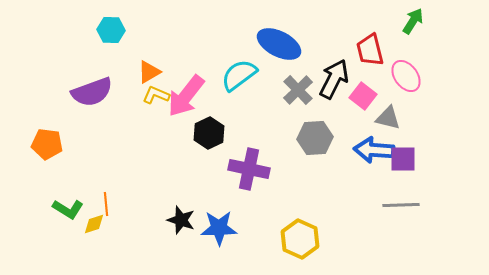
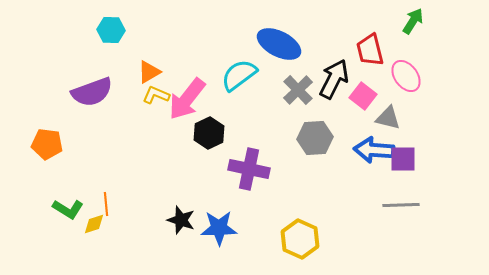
pink arrow: moved 1 px right, 3 px down
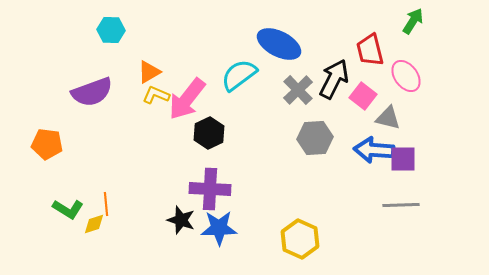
purple cross: moved 39 px left, 20 px down; rotated 9 degrees counterclockwise
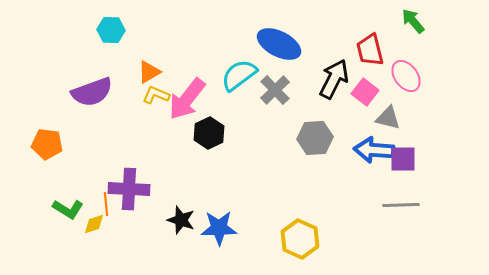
green arrow: rotated 72 degrees counterclockwise
gray cross: moved 23 px left
pink square: moved 2 px right, 4 px up
purple cross: moved 81 px left
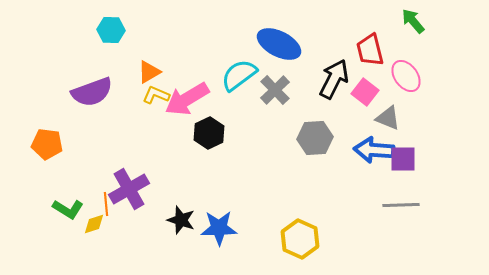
pink arrow: rotated 21 degrees clockwise
gray triangle: rotated 8 degrees clockwise
purple cross: rotated 33 degrees counterclockwise
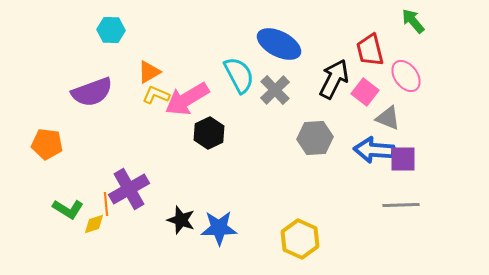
cyan semicircle: rotated 99 degrees clockwise
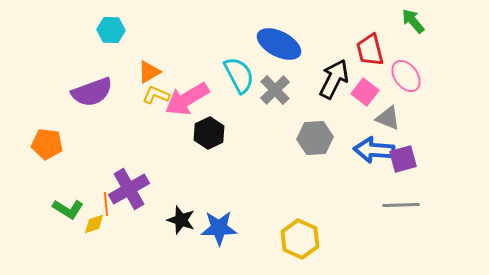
purple square: rotated 16 degrees counterclockwise
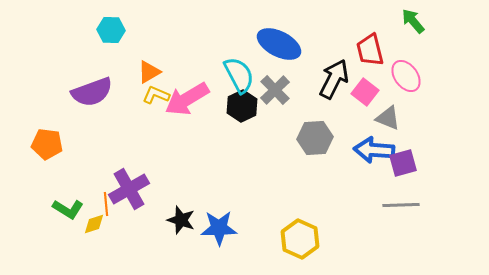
black hexagon: moved 33 px right, 27 px up
purple square: moved 4 px down
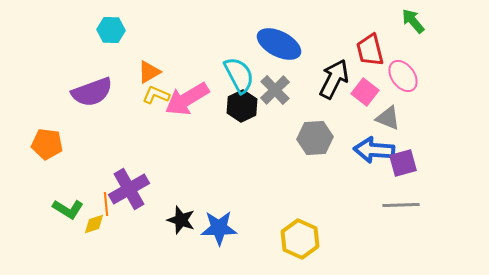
pink ellipse: moved 3 px left
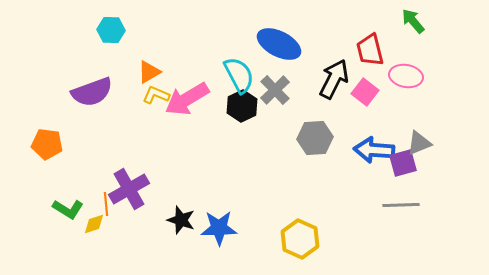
pink ellipse: moved 3 px right; rotated 44 degrees counterclockwise
gray triangle: moved 31 px right, 25 px down; rotated 44 degrees counterclockwise
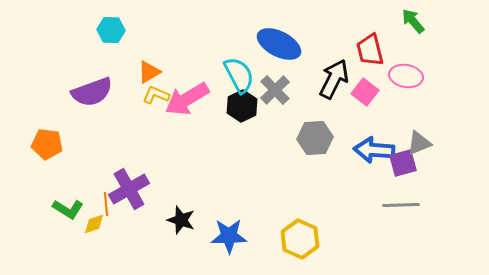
blue star: moved 10 px right, 8 px down
